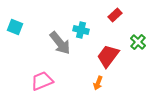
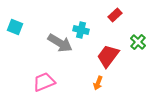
gray arrow: rotated 20 degrees counterclockwise
pink trapezoid: moved 2 px right, 1 px down
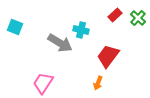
green cross: moved 24 px up
pink trapezoid: moved 1 px left, 1 px down; rotated 35 degrees counterclockwise
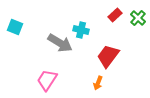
pink trapezoid: moved 4 px right, 3 px up
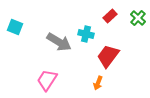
red rectangle: moved 5 px left, 1 px down
cyan cross: moved 5 px right, 4 px down
gray arrow: moved 1 px left, 1 px up
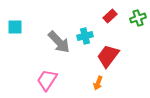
green cross: rotated 28 degrees clockwise
cyan square: rotated 21 degrees counterclockwise
cyan cross: moved 1 px left, 2 px down; rotated 28 degrees counterclockwise
gray arrow: rotated 15 degrees clockwise
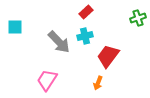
red rectangle: moved 24 px left, 4 px up
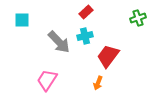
cyan square: moved 7 px right, 7 px up
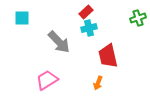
cyan square: moved 2 px up
cyan cross: moved 4 px right, 8 px up
red trapezoid: rotated 50 degrees counterclockwise
pink trapezoid: rotated 25 degrees clockwise
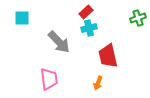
pink trapezoid: moved 2 px right, 1 px up; rotated 115 degrees clockwise
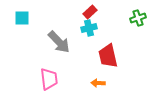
red rectangle: moved 4 px right
orange arrow: rotated 72 degrees clockwise
